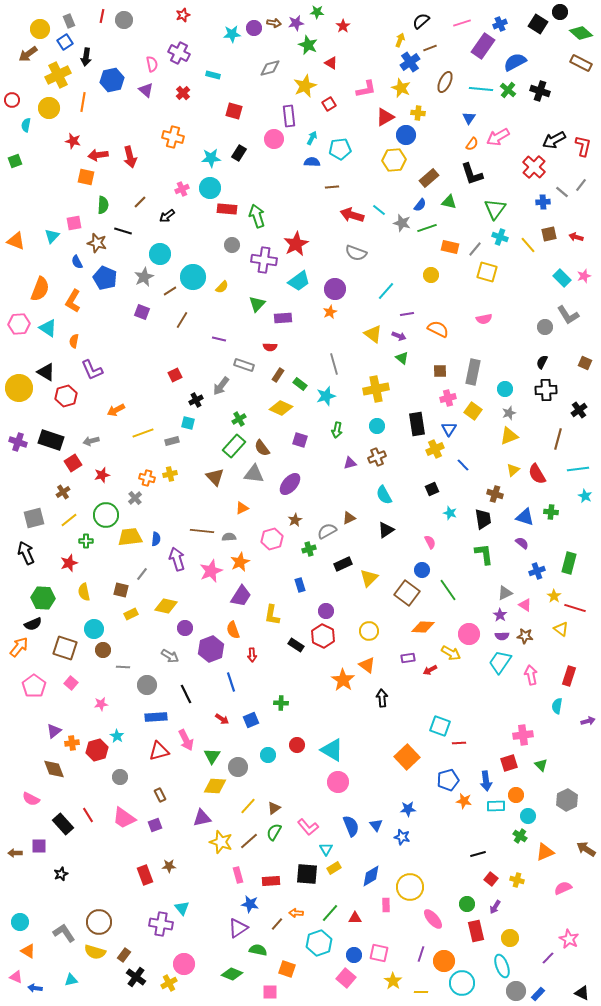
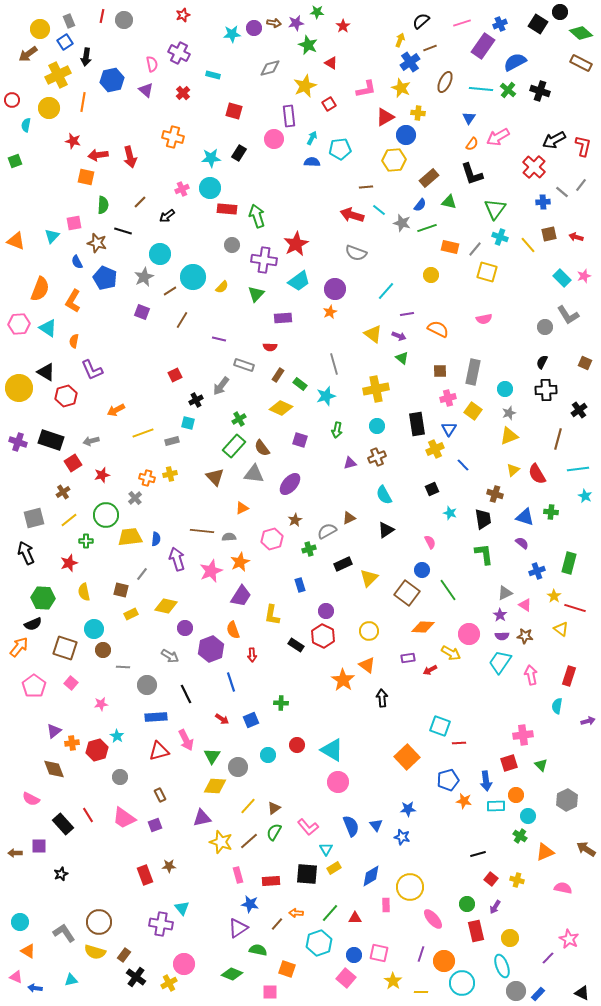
brown line at (332, 187): moved 34 px right
green triangle at (257, 304): moved 1 px left, 10 px up
pink semicircle at (563, 888): rotated 36 degrees clockwise
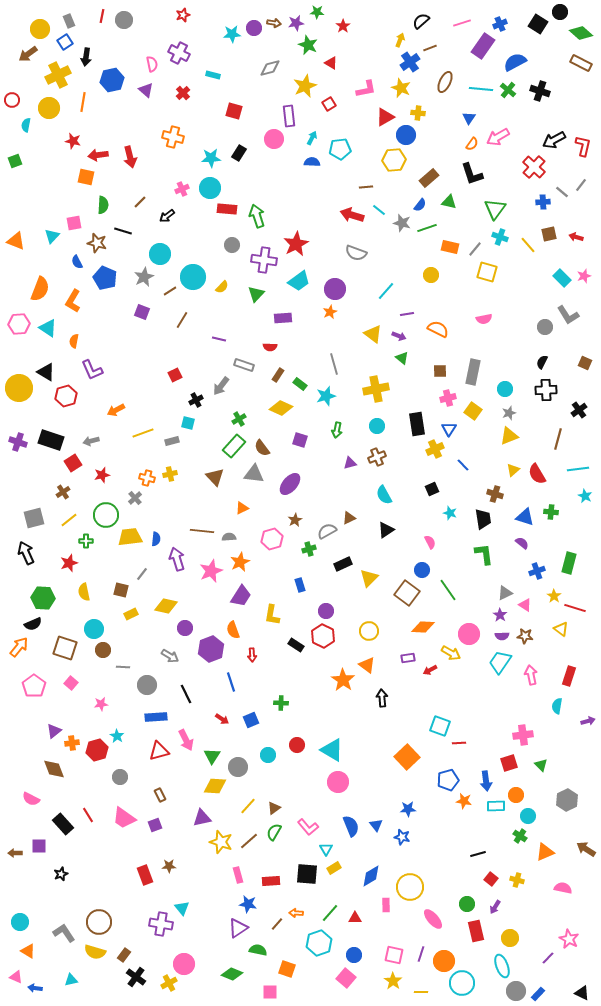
blue star at (250, 904): moved 2 px left
pink square at (379, 953): moved 15 px right, 2 px down
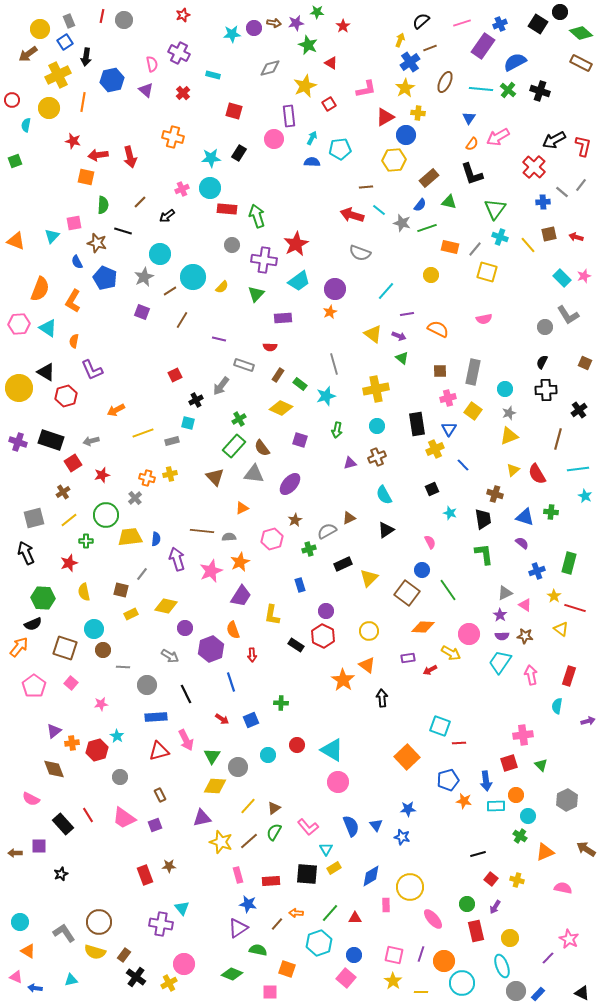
yellow star at (401, 88): moved 4 px right; rotated 18 degrees clockwise
gray semicircle at (356, 253): moved 4 px right
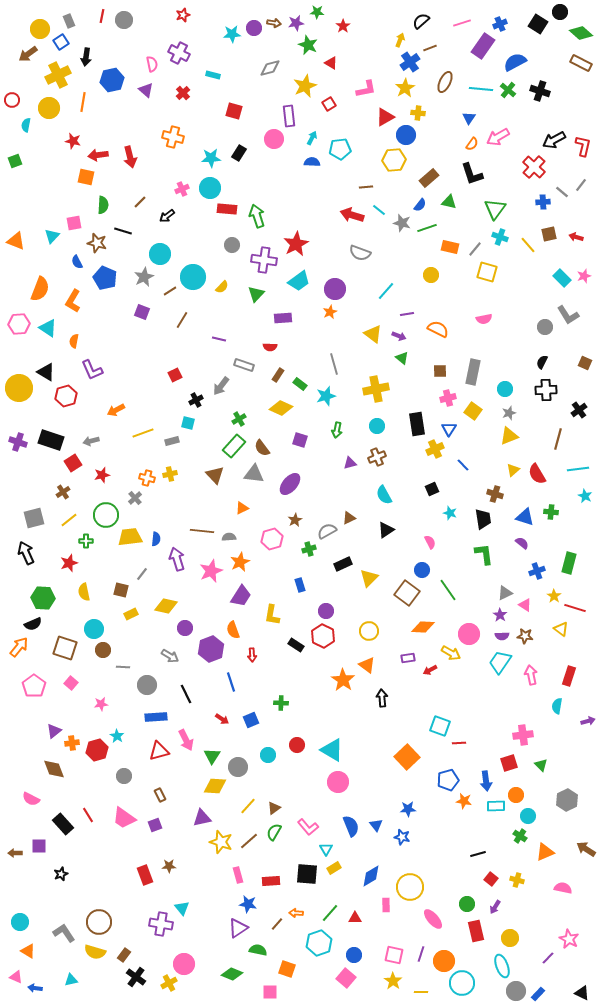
blue square at (65, 42): moved 4 px left
brown triangle at (215, 477): moved 2 px up
gray circle at (120, 777): moved 4 px right, 1 px up
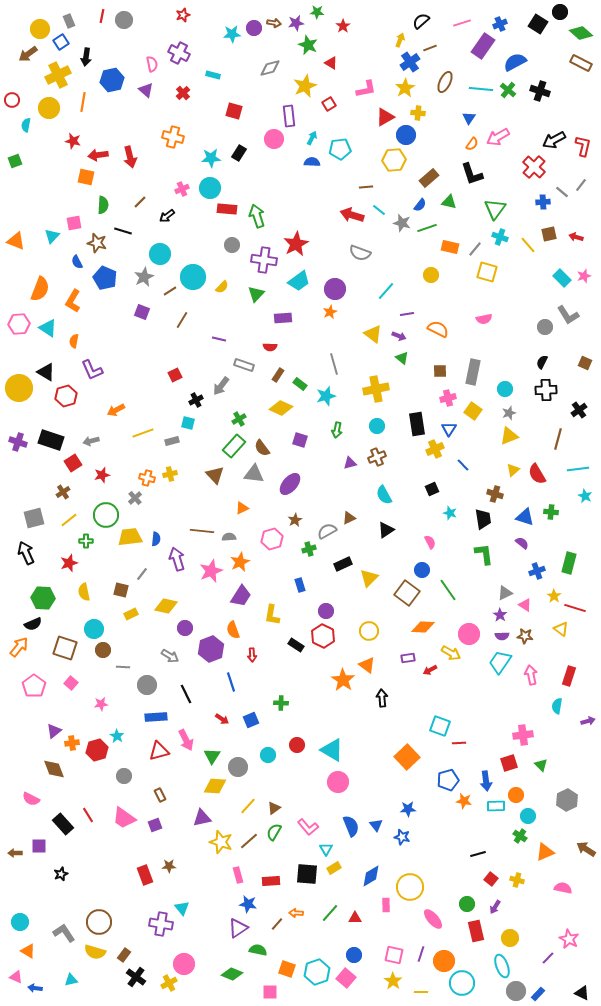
cyan hexagon at (319, 943): moved 2 px left, 29 px down
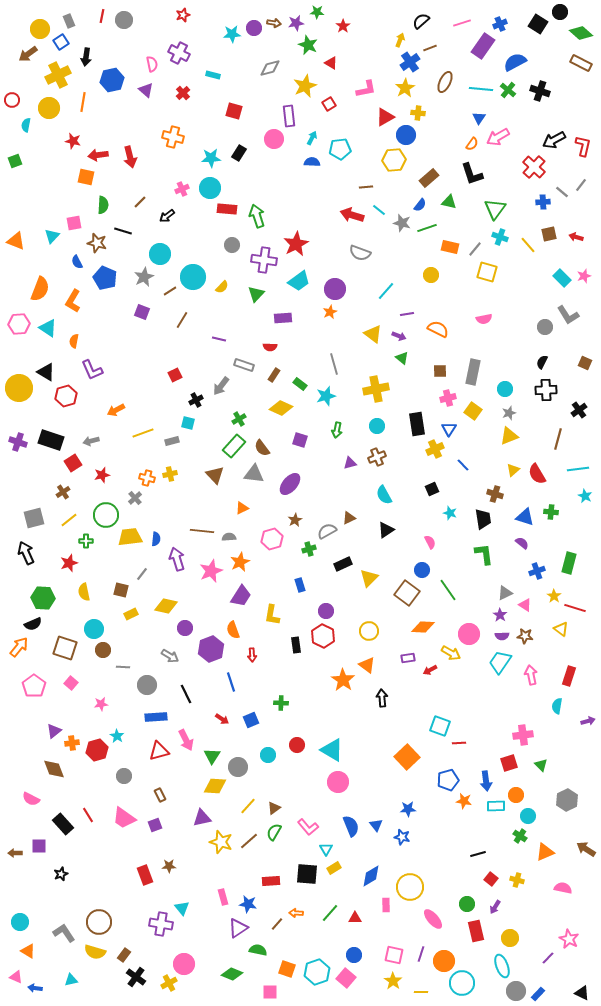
blue triangle at (469, 118): moved 10 px right
brown rectangle at (278, 375): moved 4 px left
black rectangle at (296, 645): rotated 49 degrees clockwise
pink rectangle at (238, 875): moved 15 px left, 22 px down
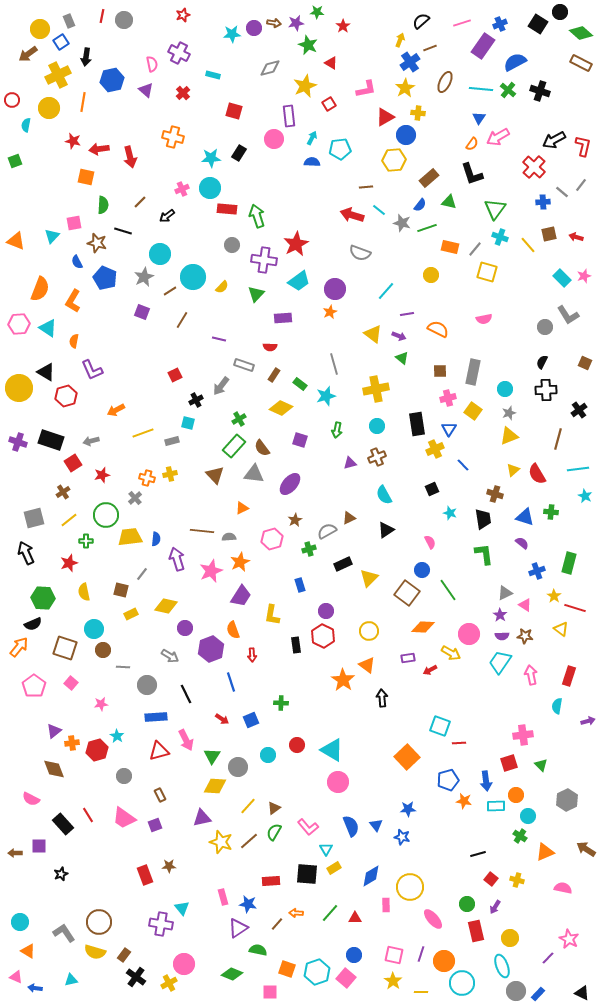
red arrow at (98, 155): moved 1 px right, 6 px up
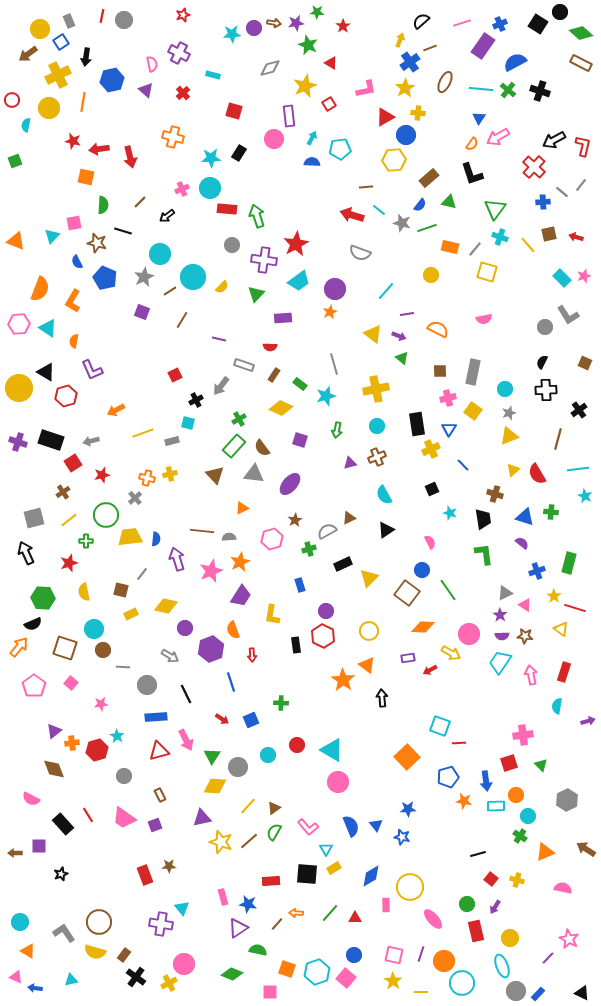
yellow cross at (435, 449): moved 4 px left
red rectangle at (569, 676): moved 5 px left, 4 px up
blue pentagon at (448, 780): moved 3 px up
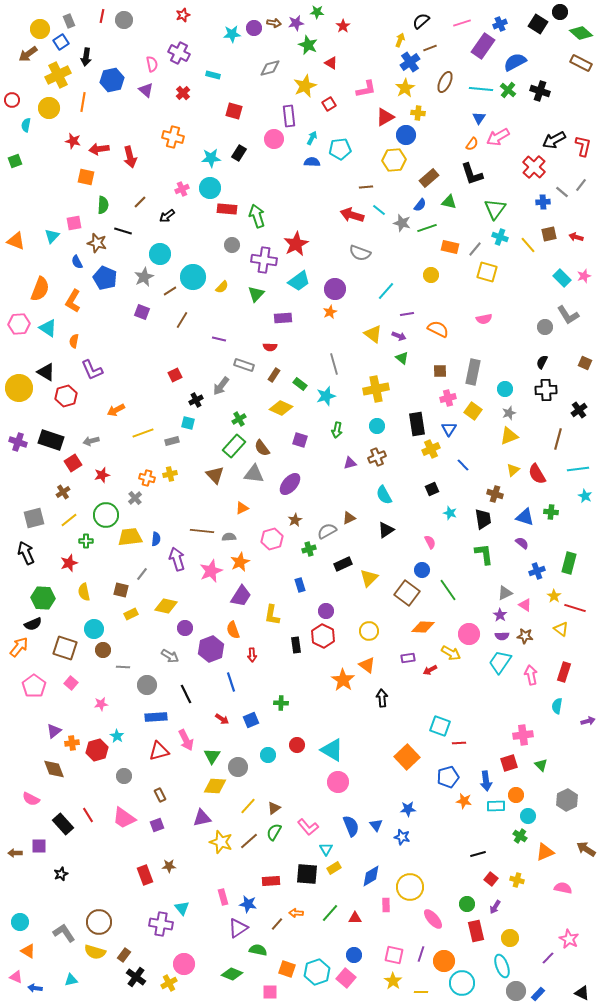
purple square at (155, 825): moved 2 px right
